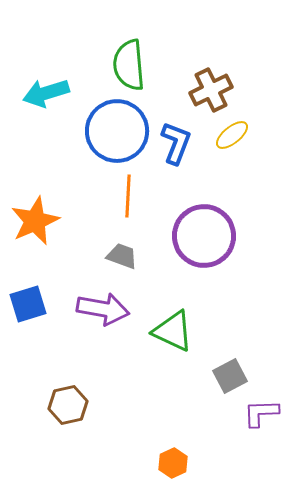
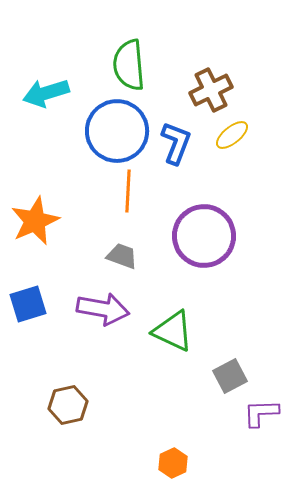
orange line: moved 5 px up
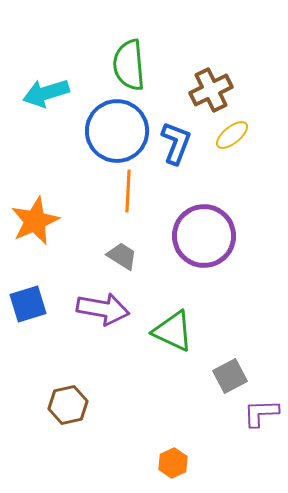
gray trapezoid: rotated 12 degrees clockwise
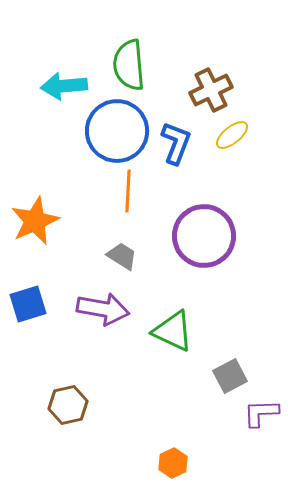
cyan arrow: moved 18 px right, 7 px up; rotated 12 degrees clockwise
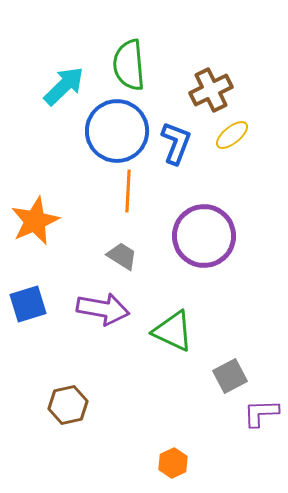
cyan arrow: rotated 141 degrees clockwise
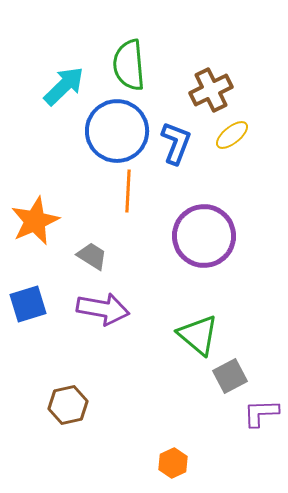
gray trapezoid: moved 30 px left
green triangle: moved 25 px right, 4 px down; rotated 15 degrees clockwise
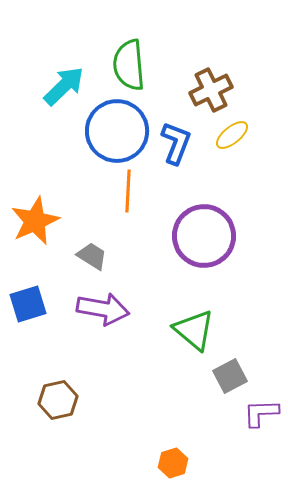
green triangle: moved 4 px left, 5 px up
brown hexagon: moved 10 px left, 5 px up
orange hexagon: rotated 8 degrees clockwise
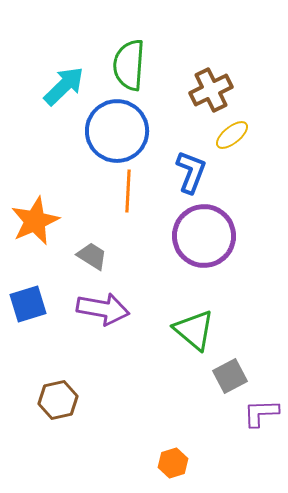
green semicircle: rotated 9 degrees clockwise
blue L-shape: moved 15 px right, 29 px down
